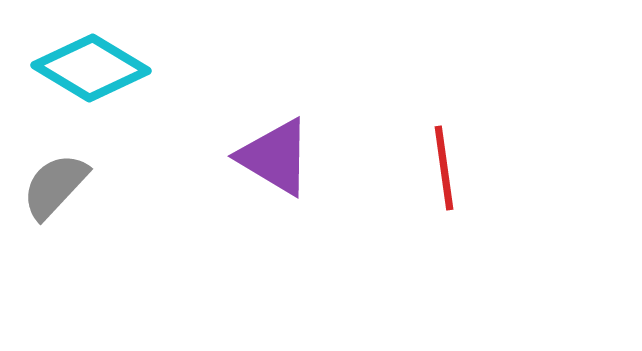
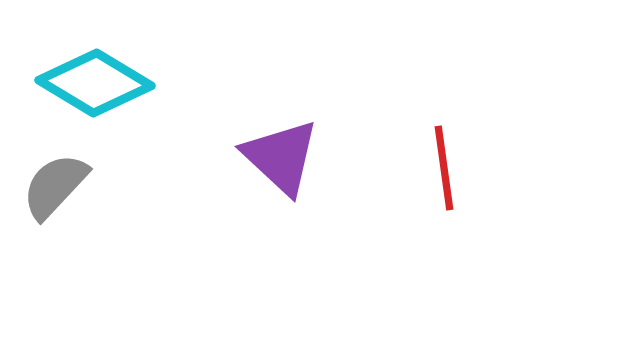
cyan diamond: moved 4 px right, 15 px down
purple triangle: moved 6 px right; rotated 12 degrees clockwise
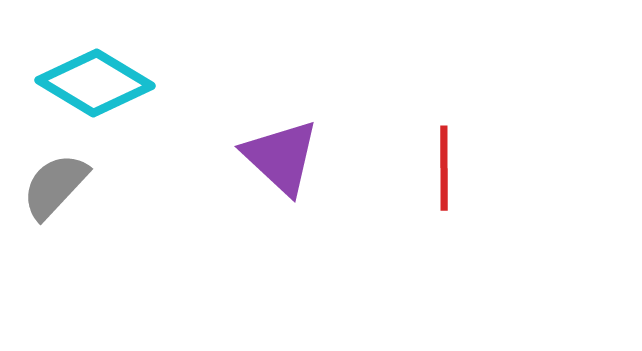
red line: rotated 8 degrees clockwise
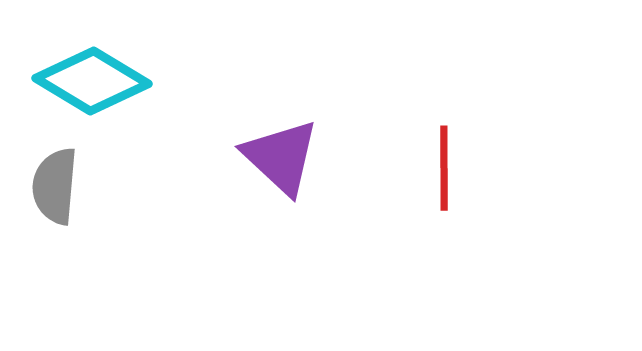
cyan diamond: moved 3 px left, 2 px up
gray semicircle: rotated 38 degrees counterclockwise
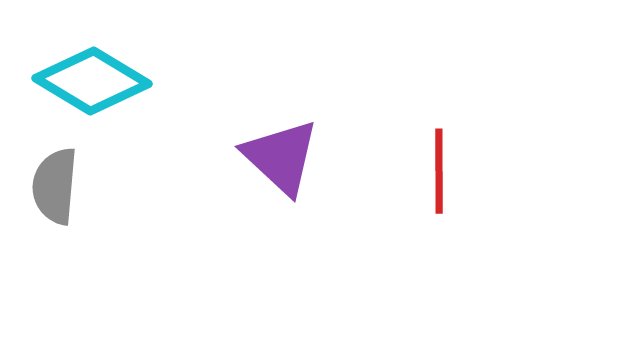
red line: moved 5 px left, 3 px down
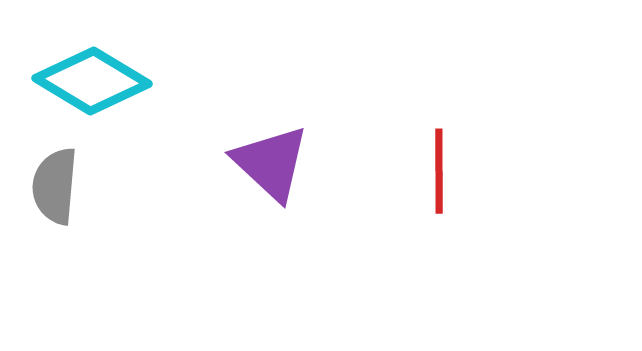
purple triangle: moved 10 px left, 6 px down
